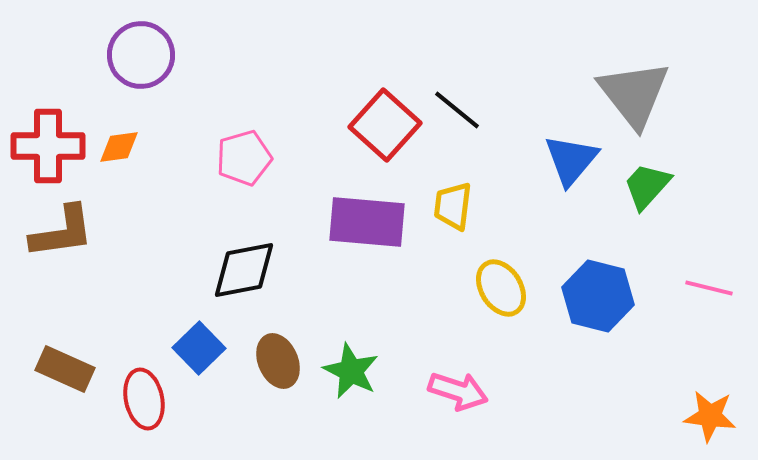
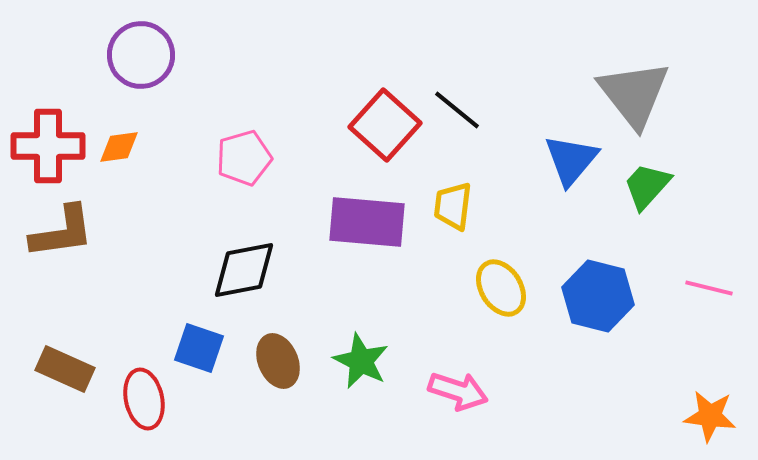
blue square: rotated 27 degrees counterclockwise
green star: moved 10 px right, 10 px up
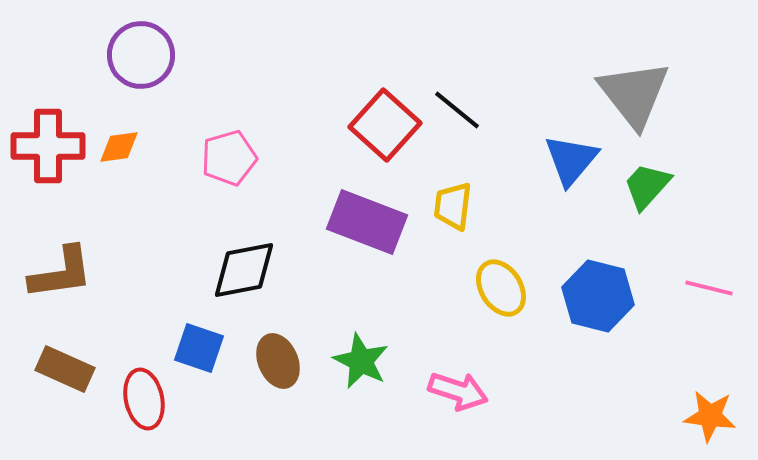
pink pentagon: moved 15 px left
purple rectangle: rotated 16 degrees clockwise
brown L-shape: moved 1 px left, 41 px down
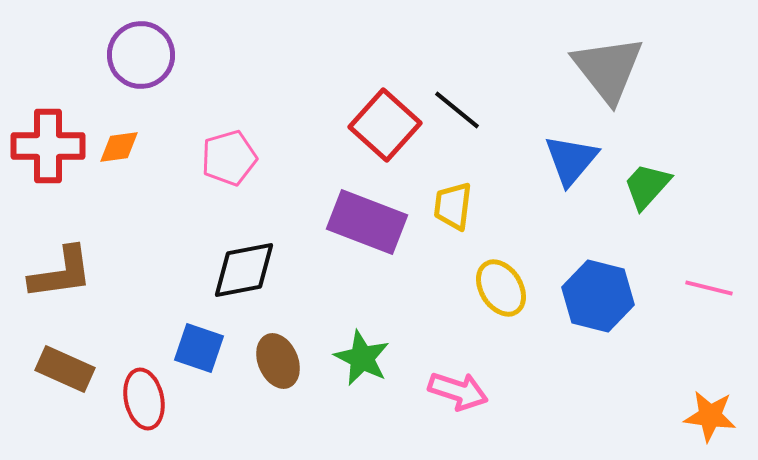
gray triangle: moved 26 px left, 25 px up
green star: moved 1 px right, 3 px up
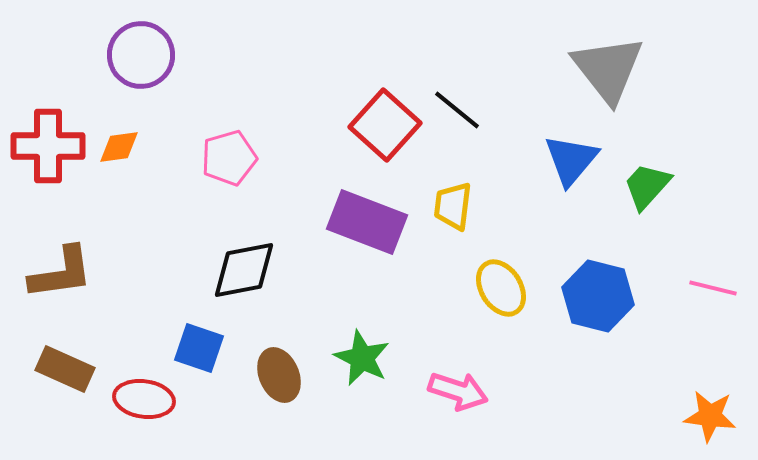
pink line: moved 4 px right
brown ellipse: moved 1 px right, 14 px down
red ellipse: rotated 70 degrees counterclockwise
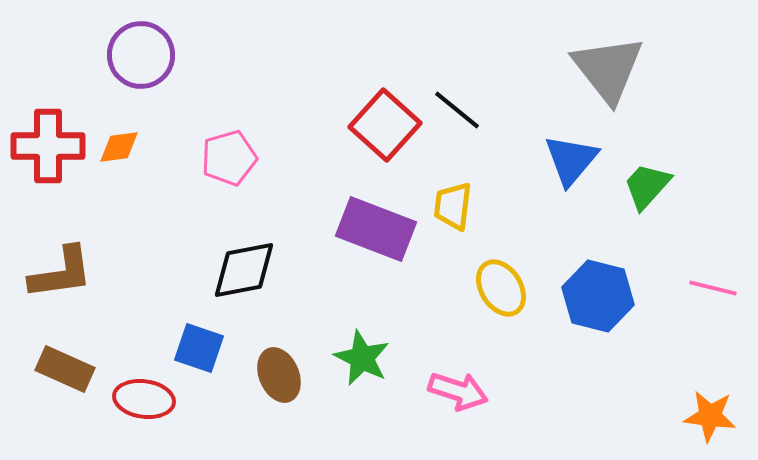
purple rectangle: moved 9 px right, 7 px down
